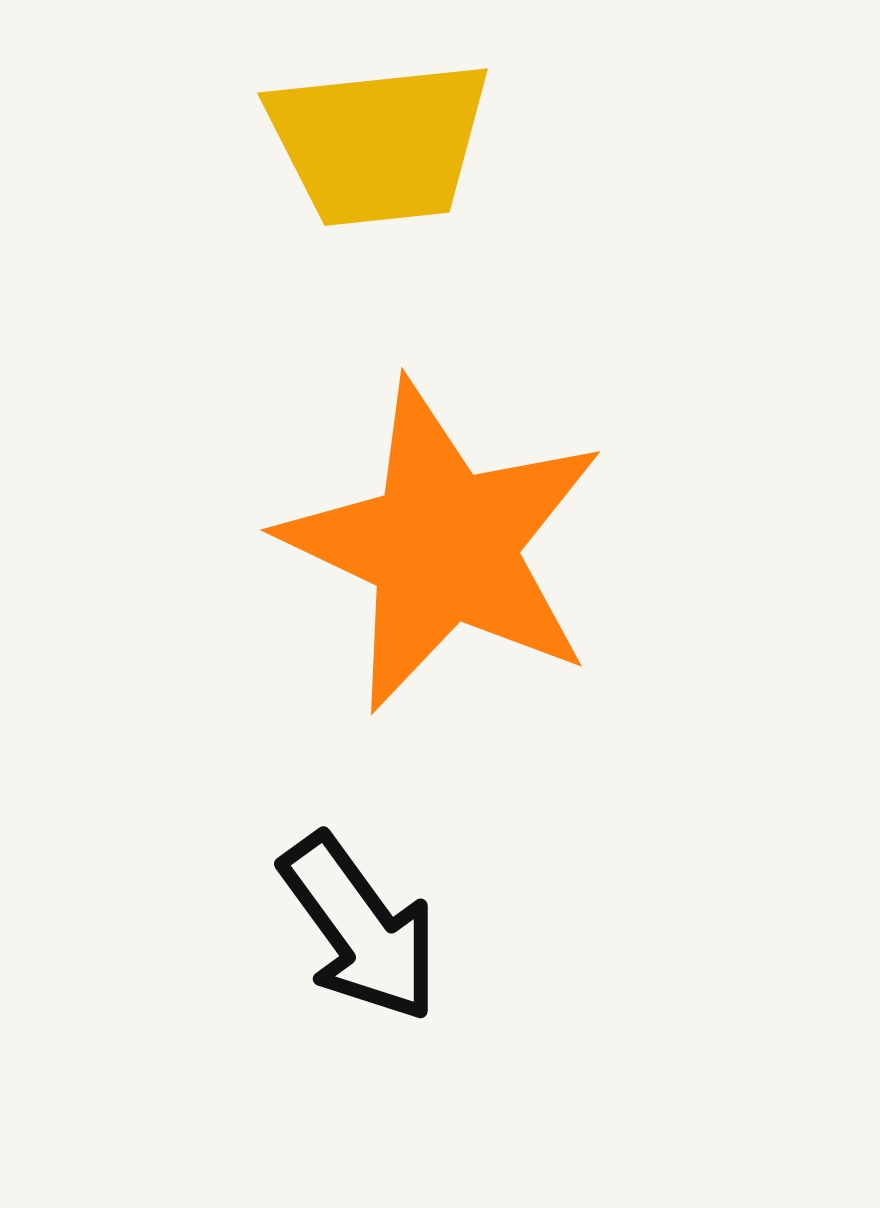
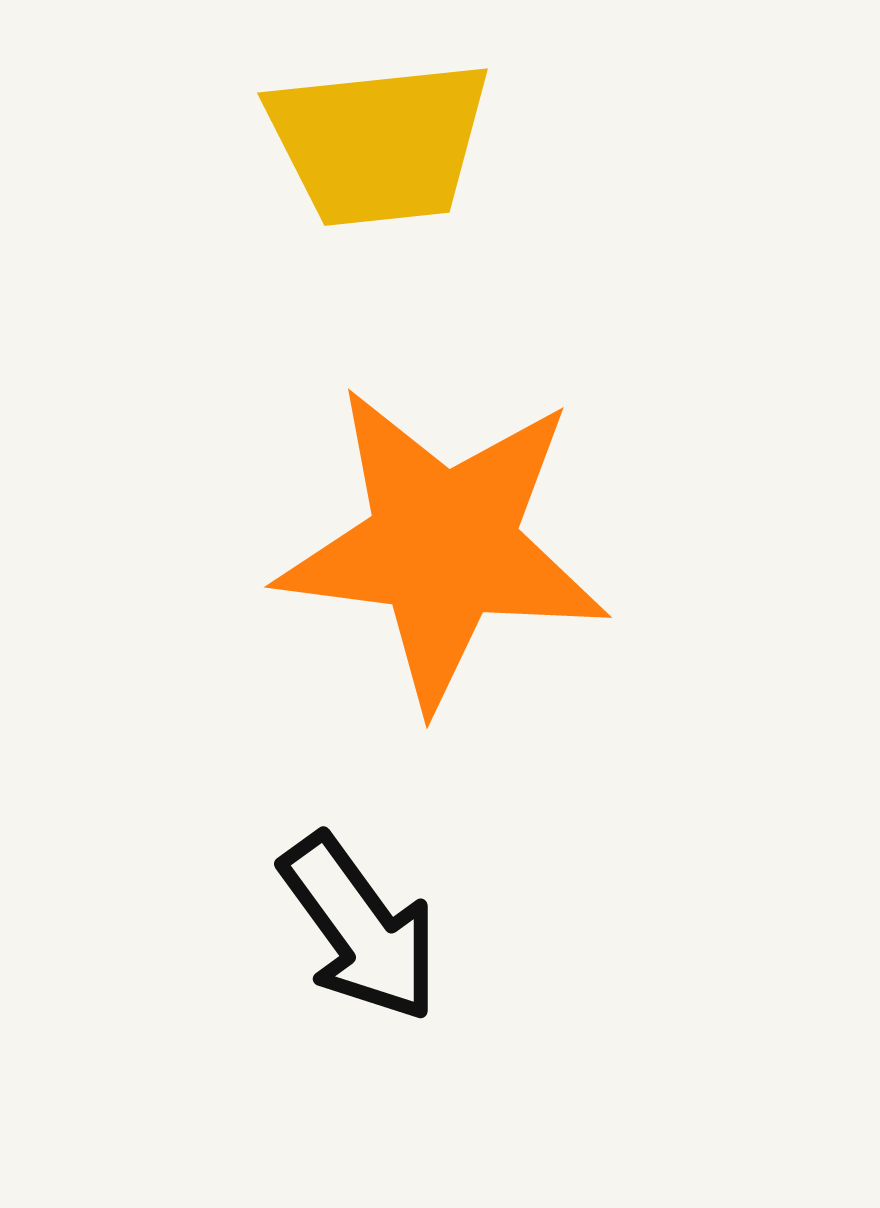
orange star: rotated 18 degrees counterclockwise
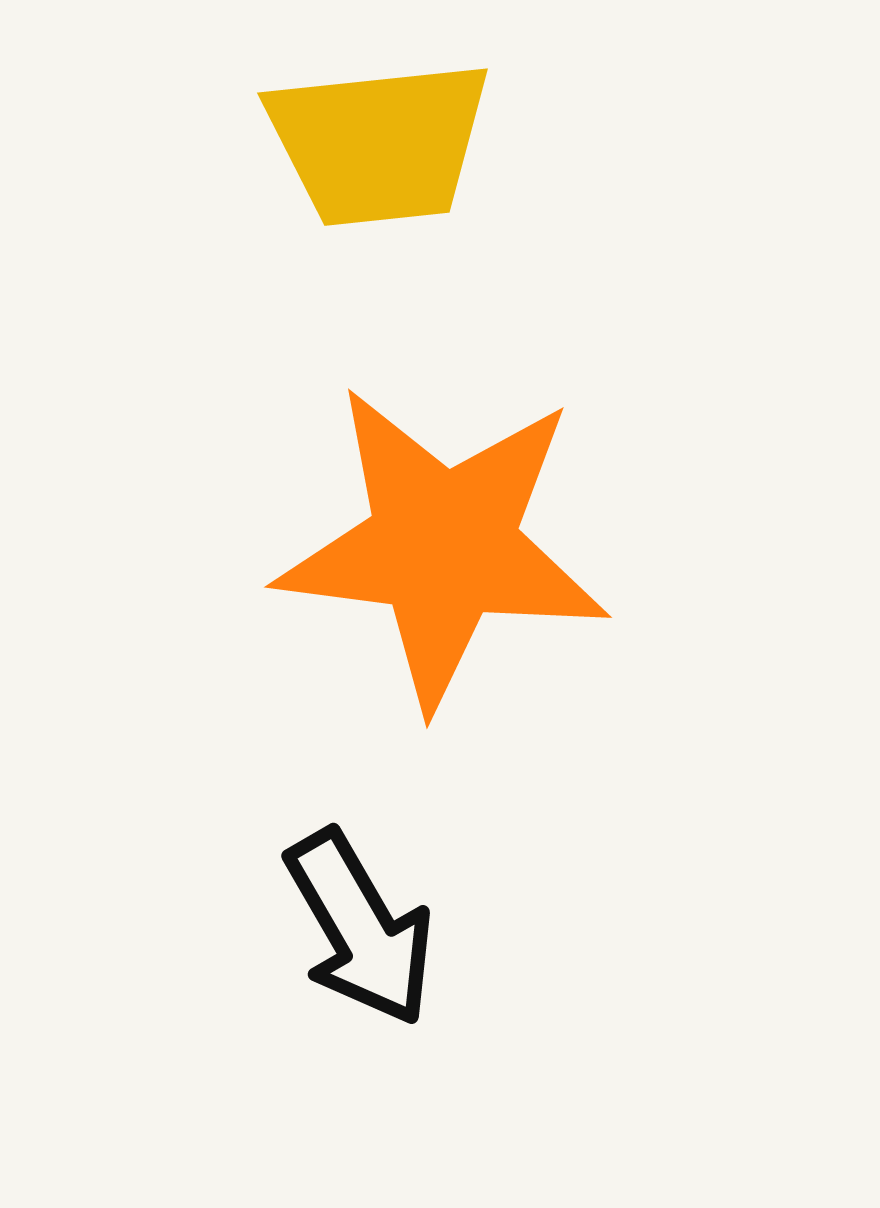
black arrow: rotated 6 degrees clockwise
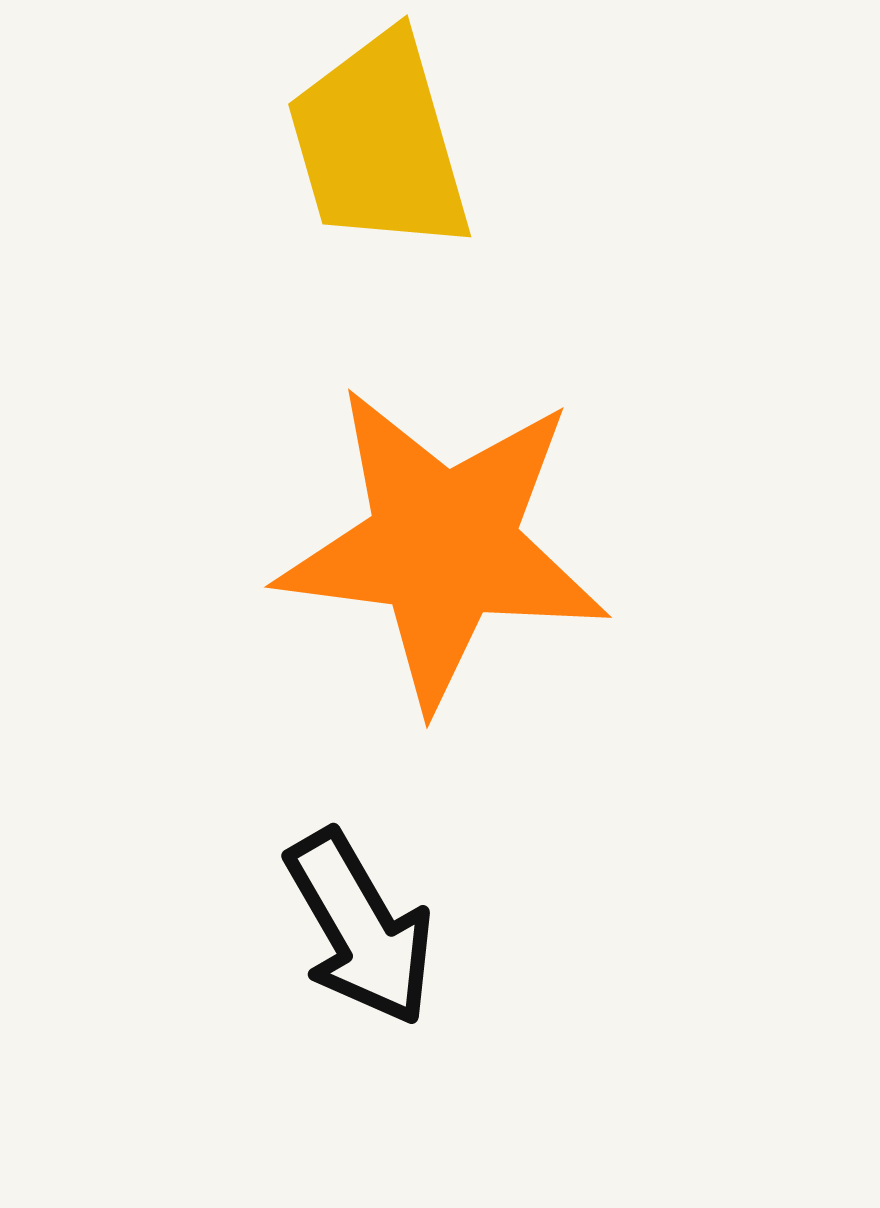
yellow trapezoid: rotated 80 degrees clockwise
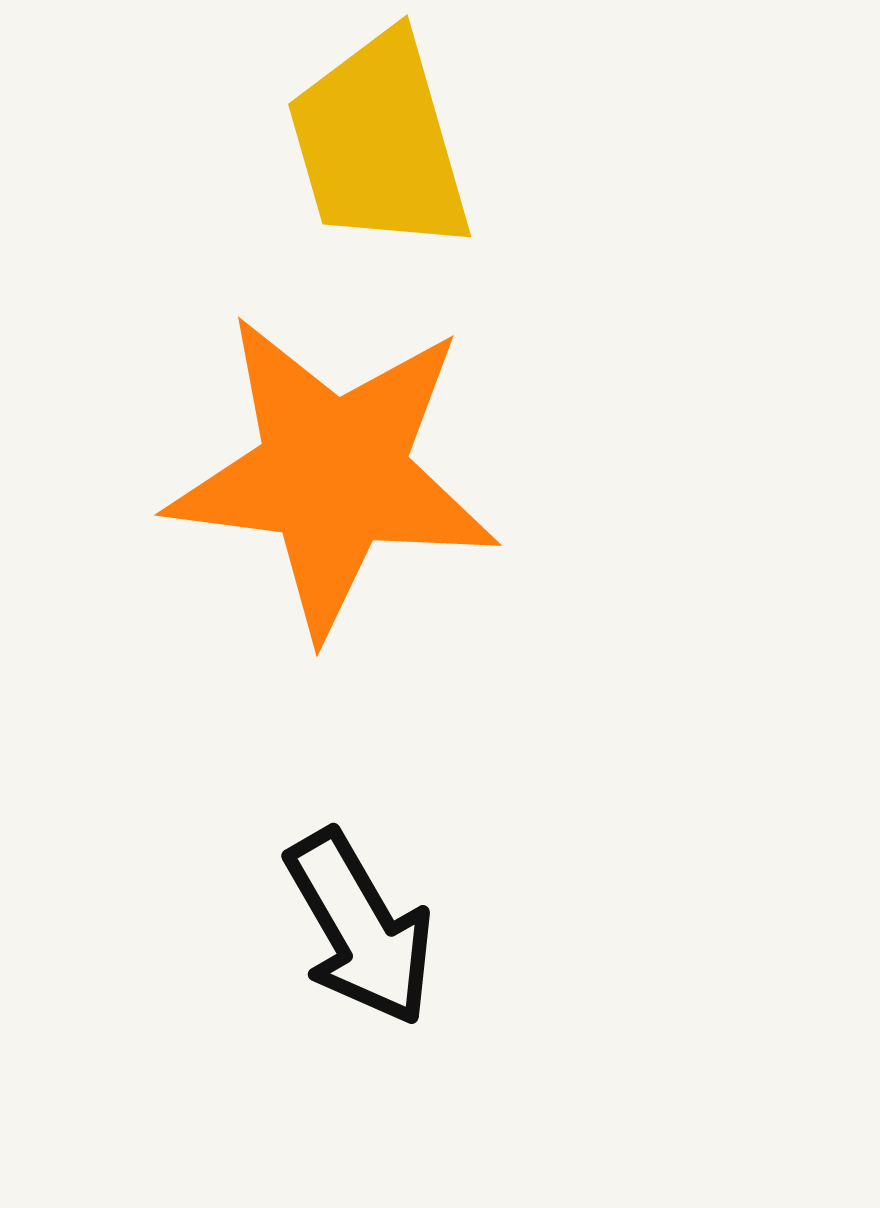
orange star: moved 110 px left, 72 px up
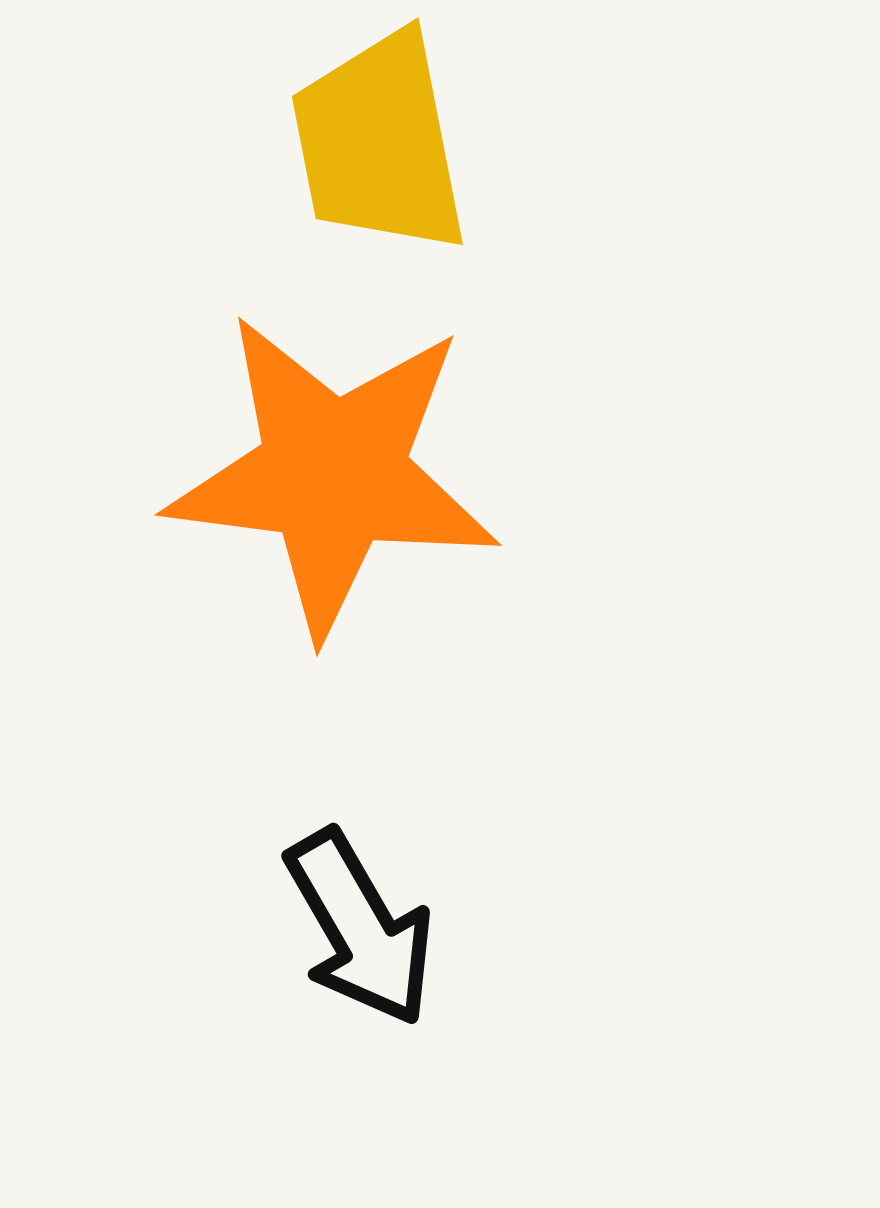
yellow trapezoid: rotated 5 degrees clockwise
